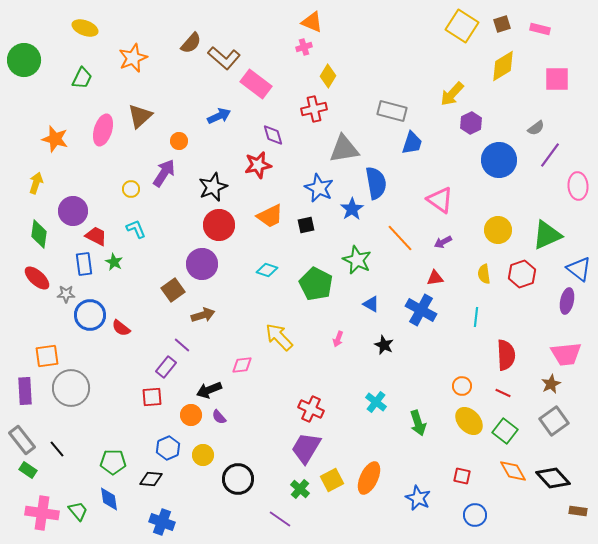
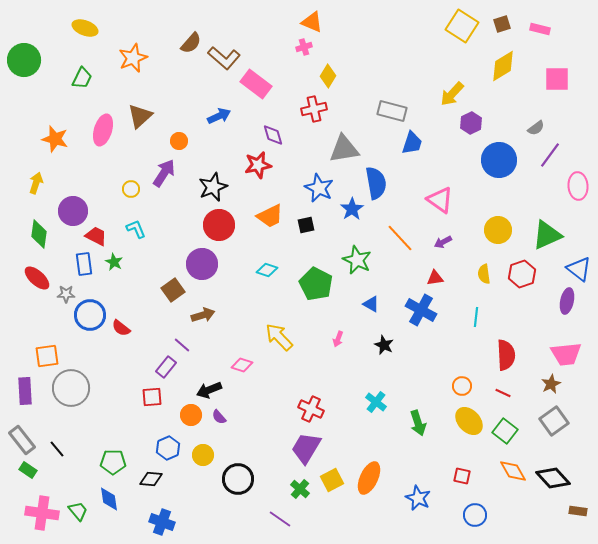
pink diamond at (242, 365): rotated 25 degrees clockwise
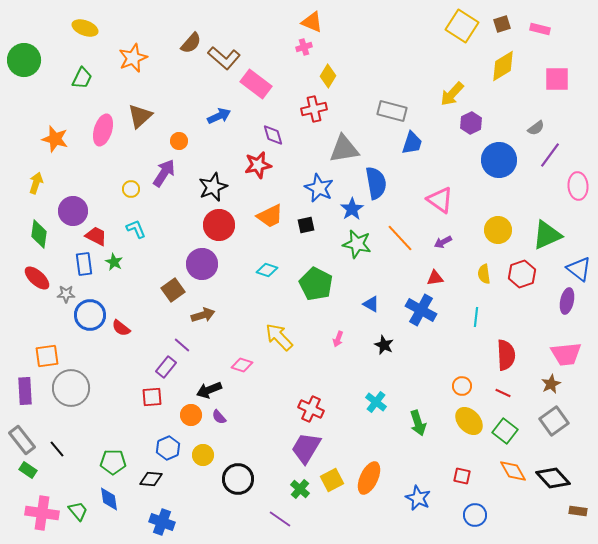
green star at (357, 260): moved 16 px up; rotated 12 degrees counterclockwise
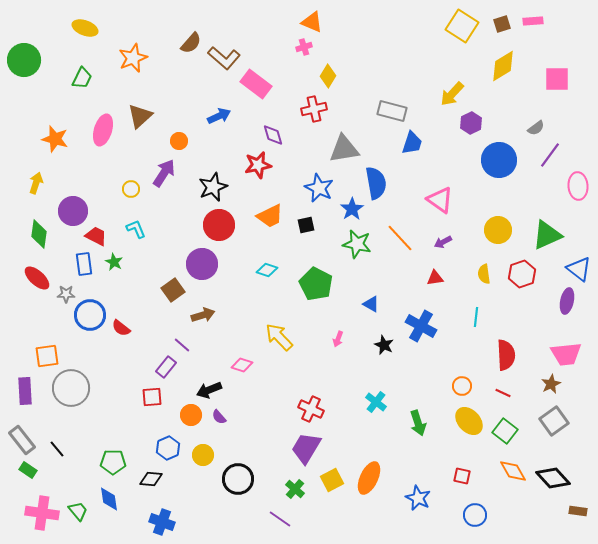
pink rectangle at (540, 29): moved 7 px left, 8 px up; rotated 18 degrees counterclockwise
blue cross at (421, 310): moved 16 px down
green cross at (300, 489): moved 5 px left
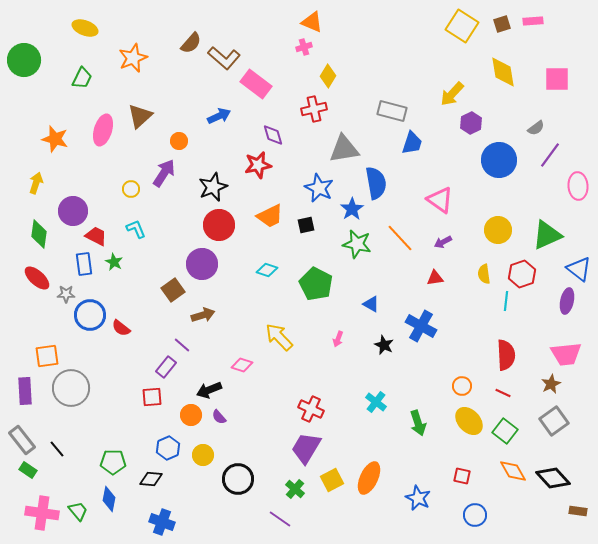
yellow diamond at (503, 66): moved 6 px down; rotated 68 degrees counterclockwise
cyan line at (476, 317): moved 30 px right, 16 px up
blue diamond at (109, 499): rotated 20 degrees clockwise
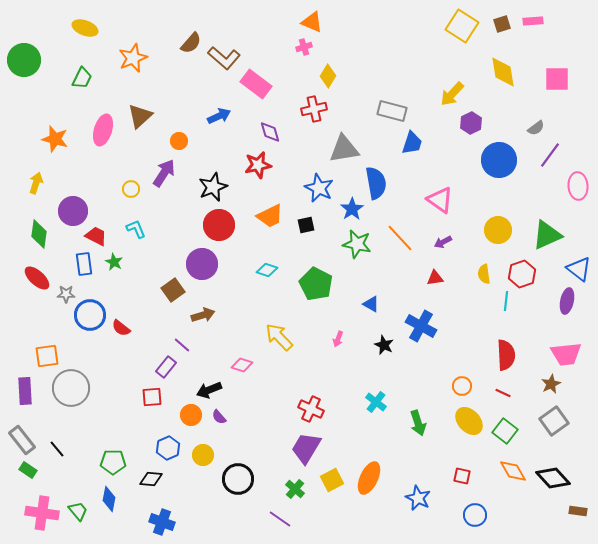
purple diamond at (273, 135): moved 3 px left, 3 px up
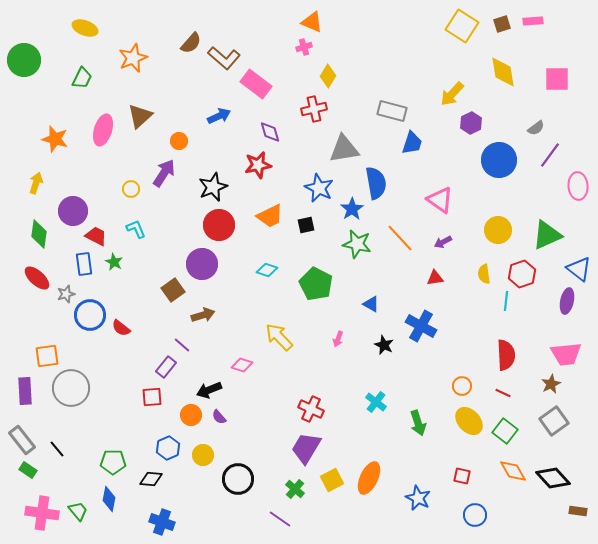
gray star at (66, 294): rotated 18 degrees counterclockwise
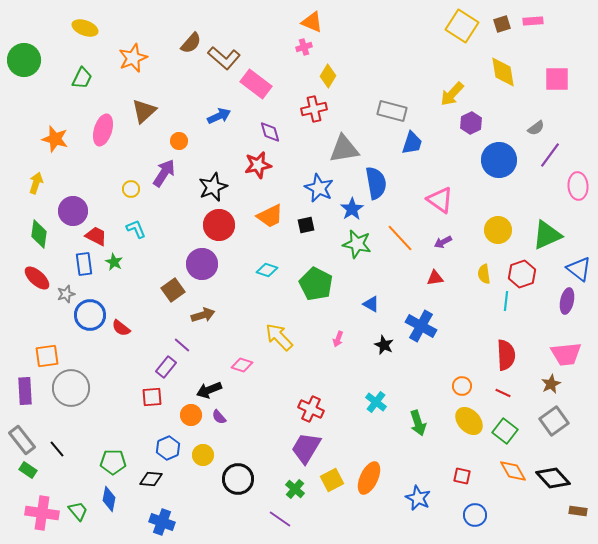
brown triangle at (140, 116): moved 4 px right, 5 px up
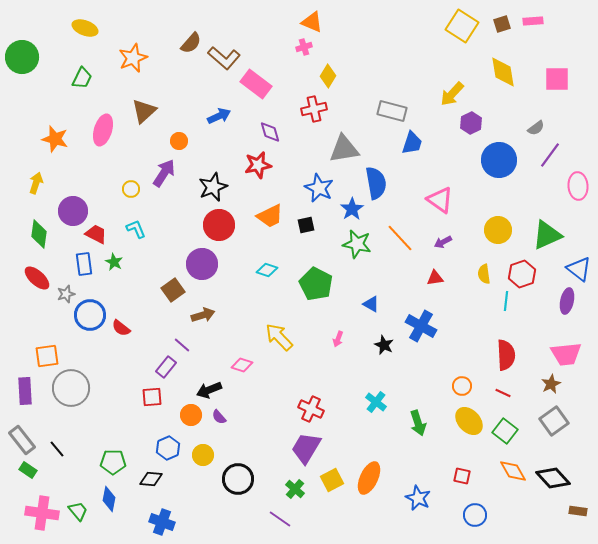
green circle at (24, 60): moved 2 px left, 3 px up
red trapezoid at (96, 236): moved 2 px up
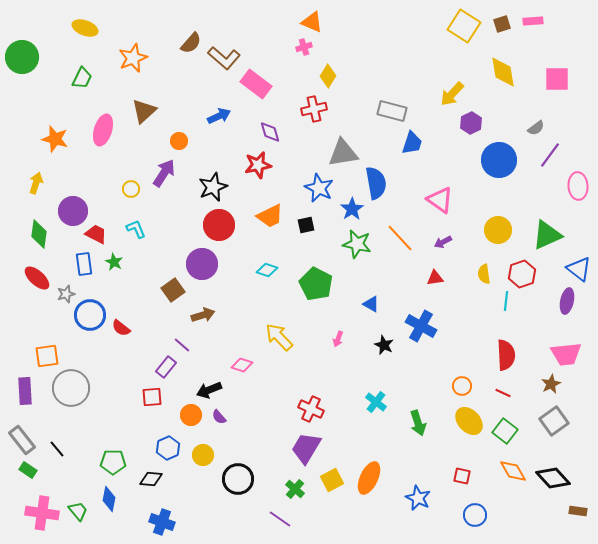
yellow square at (462, 26): moved 2 px right
gray triangle at (344, 149): moved 1 px left, 4 px down
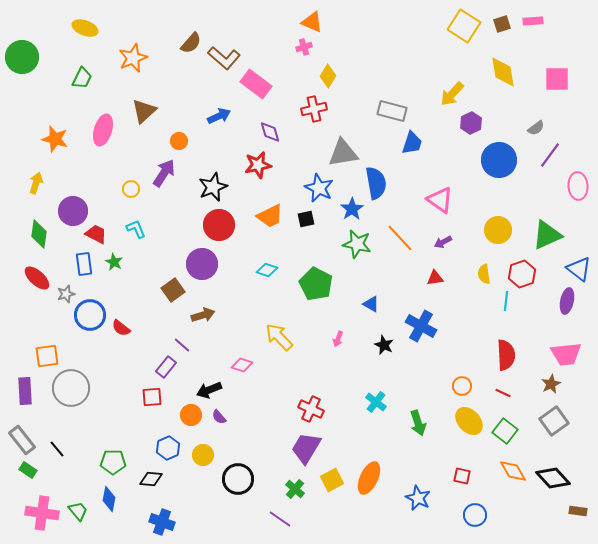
black square at (306, 225): moved 6 px up
